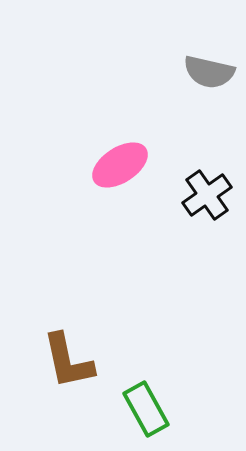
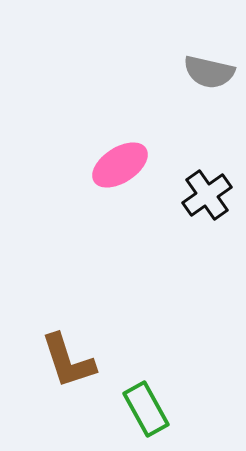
brown L-shape: rotated 6 degrees counterclockwise
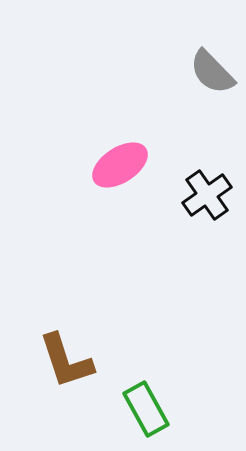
gray semicircle: moved 3 px right; rotated 33 degrees clockwise
brown L-shape: moved 2 px left
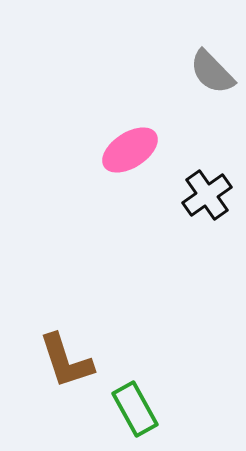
pink ellipse: moved 10 px right, 15 px up
green rectangle: moved 11 px left
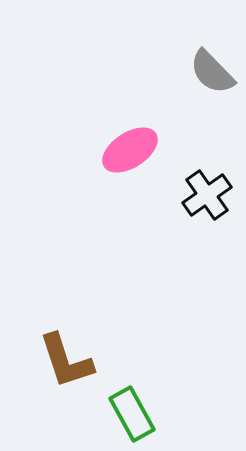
green rectangle: moved 3 px left, 5 px down
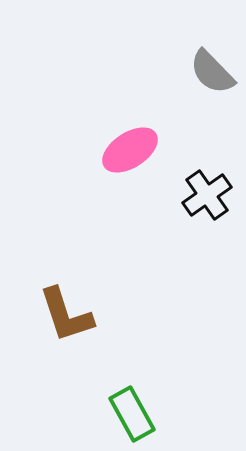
brown L-shape: moved 46 px up
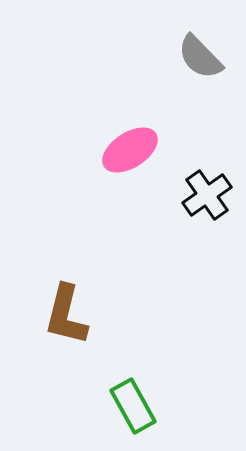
gray semicircle: moved 12 px left, 15 px up
brown L-shape: rotated 32 degrees clockwise
green rectangle: moved 1 px right, 8 px up
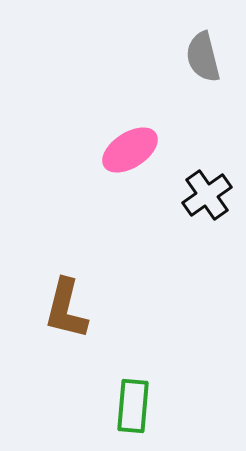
gray semicircle: moved 3 px right; rotated 30 degrees clockwise
brown L-shape: moved 6 px up
green rectangle: rotated 34 degrees clockwise
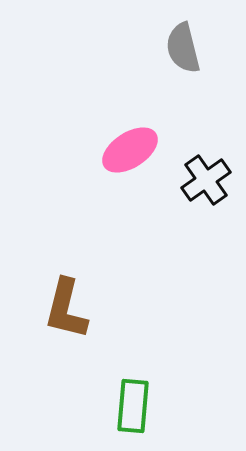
gray semicircle: moved 20 px left, 9 px up
black cross: moved 1 px left, 15 px up
